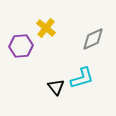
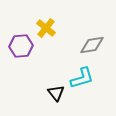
gray diamond: moved 1 px left, 6 px down; rotated 15 degrees clockwise
black triangle: moved 6 px down
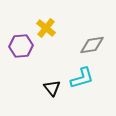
black triangle: moved 4 px left, 5 px up
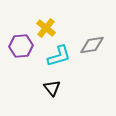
cyan L-shape: moved 23 px left, 22 px up
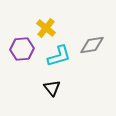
purple hexagon: moved 1 px right, 3 px down
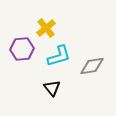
yellow cross: rotated 12 degrees clockwise
gray diamond: moved 21 px down
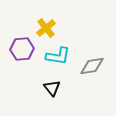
cyan L-shape: moved 1 px left; rotated 25 degrees clockwise
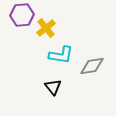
purple hexagon: moved 34 px up
cyan L-shape: moved 3 px right, 1 px up
black triangle: moved 1 px right, 1 px up
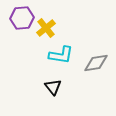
purple hexagon: moved 3 px down
gray diamond: moved 4 px right, 3 px up
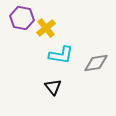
purple hexagon: rotated 15 degrees clockwise
